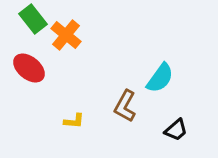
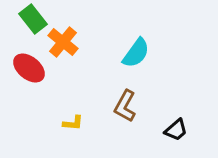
orange cross: moved 3 px left, 7 px down
cyan semicircle: moved 24 px left, 25 px up
yellow L-shape: moved 1 px left, 2 px down
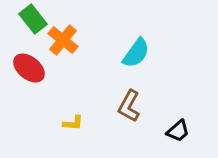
orange cross: moved 2 px up
brown L-shape: moved 4 px right
black trapezoid: moved 2 px right, 1 px down
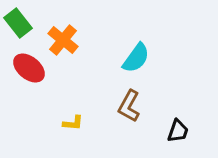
green rectangle: moved 15 px left, 4 px down
cyan semicircle: moved 5 px down
black trapezoid: rotated 30 degrees counterclockwise
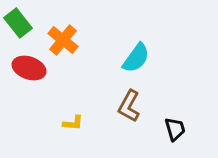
red ellipse: rotated 20 degrees counterclockwise
black trapezoid: moved 3 px left, 2 px up; rotated 35 degrees counterclockwise
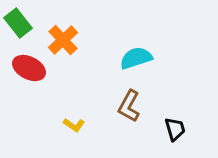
orange cross: rotated 8 degrees clockwise
cyan semicircle: rotated 144 degrees counterclockwise
red ellipse: rotated 8 degrees clockwise
yellow L-shape: moved 1 px right, 2 px down; rotated 30 degrees clockwise
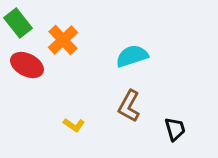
cyan semicircle: moved 4 px left, 2 px up
red ellipse: moved 2 px left, 3 px up
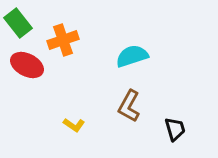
orange cross: rotated 24 degrees clockwise
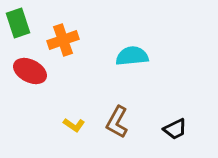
green rectangle: rotated 20 degrees clockwise
cyan semicircle: rotated 12 degrees clockwise
red ellipse: moved 3 px right, 6 px down
brown L-shape: moved 12 px left, 16 px down
black trapezoid: rotated 80 degrees clockwise
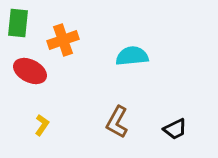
green rectangle: rotated 24 degrees clockwise
yellow L-shape: moved 32 px left; rotated 90 degrees counterclockwise
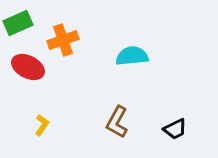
green rectangle: rotated 60 degrees clockwise
red ellipse: moved 2 px left, 4 px up
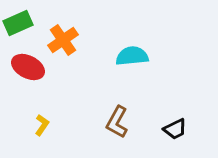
orange cross: rotated 16 degrees counterclockwise
